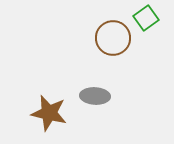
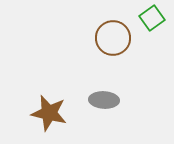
green square: moved 6 px right
gray ellipse: moved 9 px right, 4 px down
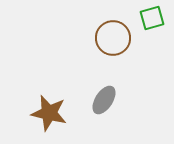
green square: rotated 20 degrees clockwise
gray ellipse: rotated 60 degrees counterclockwise
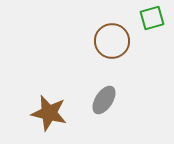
brown circle: moved 1 px left, 3 px down
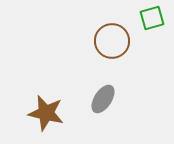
gray ellipse: moved 1 px left, 1 px up
brown star: moved 3 px left
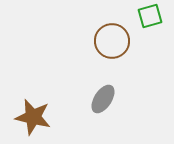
green square: moved 2 px left, 2 px up
brown star: moved 13 px left, 4 px down
